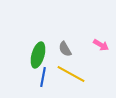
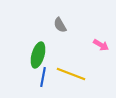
gray semicircle: moved 5 px left, 24 px up
yellow line: rotated 8 degrees counterclockwise
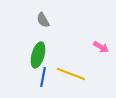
gray semicircle: moved 17 px left, 5 px up
pink arrow: moved 2 px down
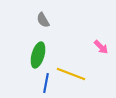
pink arrow: rotated 14 degrees clockwise
blue line: moved 3 px right, 6 px down
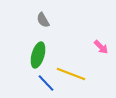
blue line: rotated 54 degrees counterclockwise
